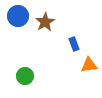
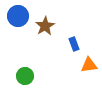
brown star: moved 4 px down
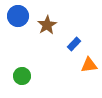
brown star: moved 2 px right, 1 px up
blue rectangle: rotated 64 degrees clockwise
green circle: moved 3 px left
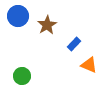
orange triangle: rotated 30 degrees clockwise
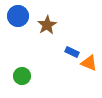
blue rectangle: moved 2 px left, 8 px down; rotated 72 degrees clockwise
orange triangle: moved 2 px up
